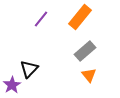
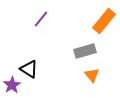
orange rectangle: moved 24 px right, 4 px down
gray rectangle: rotated 25 degrees clockwise
black triangle: rotated 42 degrees counterclockwise
orange triangle: moved 3 px right
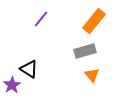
orange rectangle: moved 10 px left
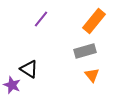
purple star: rotated 18 degrees counterclockwise
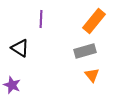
purple line: rotated 36 degrees counterclockwise
black triangle: moved 9 px left, 21 px up
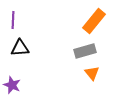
purple line: moved 28 px left, 1 px down
black triangle: rotated 36 degrees counterclockwise
orange triangle: moved 2 px up
